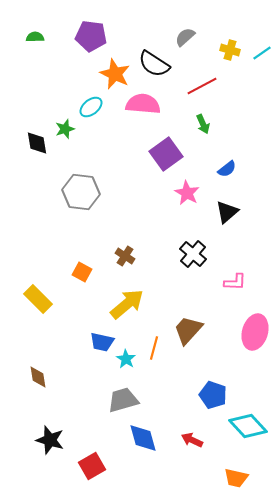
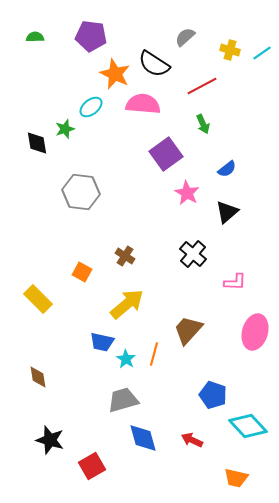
orange line: moved 6 px down
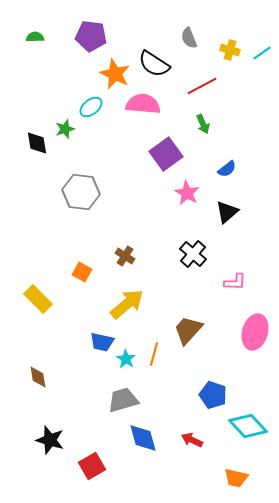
gray semicircle: moved 4 px right, 1 px down; rotated 70 degrees counterclockwise
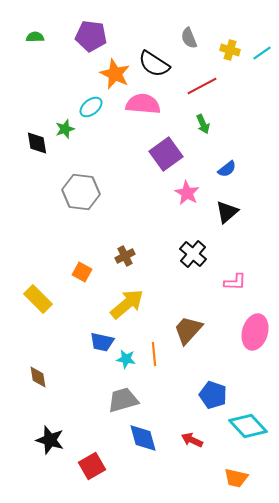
brown cross: rotated 30 degrees clockwise
orange line: rotated 20 degrees counterclockwise
cyan star: rotated 24 degrees counterclockwise
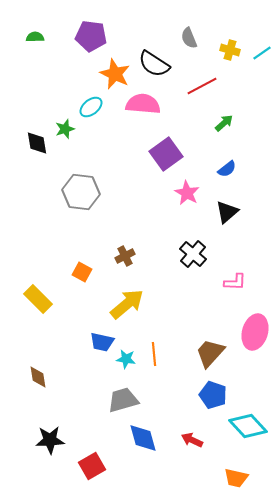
green arrow: moved 21 px right, 1 px up; rotated 108 degrees counterclockwise
brown trapezoid: moved 22 px right, 23 px down
black star: rotated 20 degrees counterclockwise
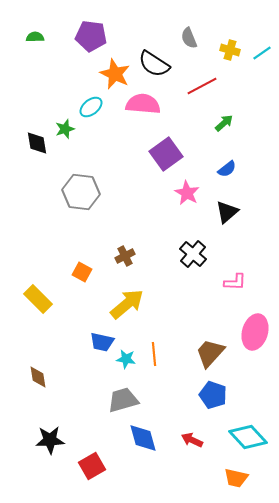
cyan diamond: moved 11 px down
